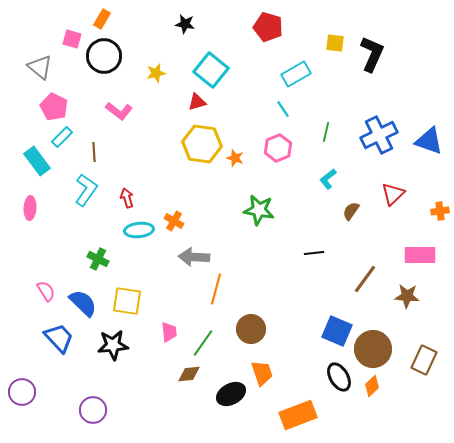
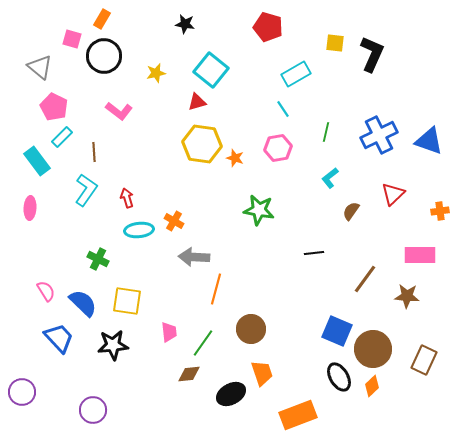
pink hexagon at (278, 148): rotated 12 degrees clockwise
cyan L-shape at (328, 179): moved 2 px right, 1 px up
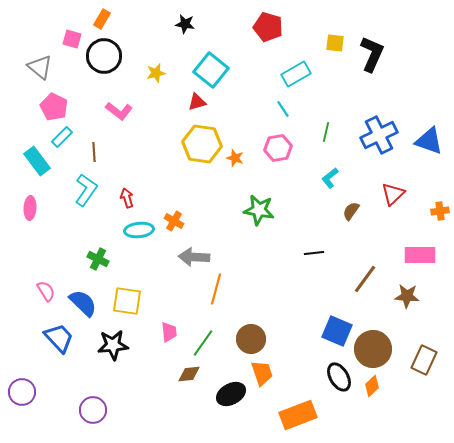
brown circle at (251, 329): moved 10 px down
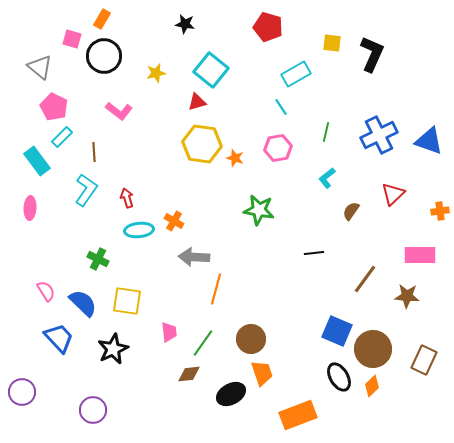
yellow square at (335, 43): moved 3 px left
cyan line at (283, 109): moved 2 px left, 2 px up
cyan L-shape at (330, 178): moved 3 px left
black star at (113, 345): moved 4 px down; rotated 20 degrees counterclockwise
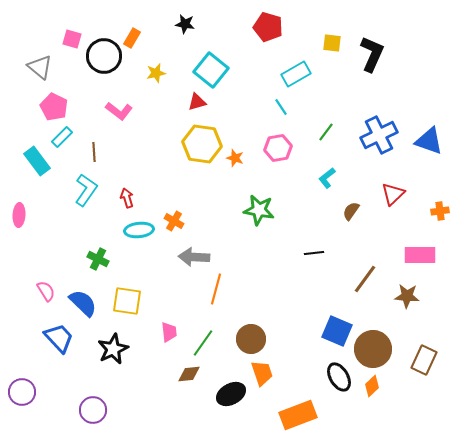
orange rectangle at (102, 19): moved 30 px right, 19 px down
green line at (326, 132): rotated 24 degrees clockwise
pink ellipse at (30, 208): moved 11 px left, 7 px down
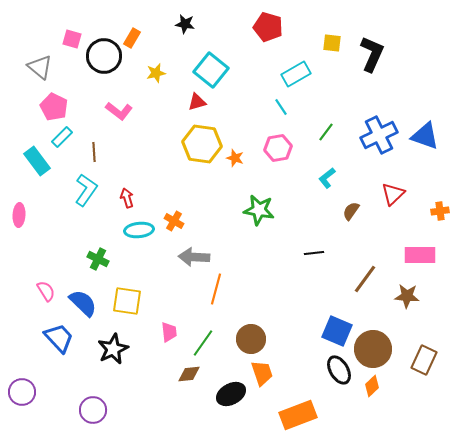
blue triangle at (429, 141): moved 4 px left, 5 px up
black ellipse at (339, 377): moved 7 px up
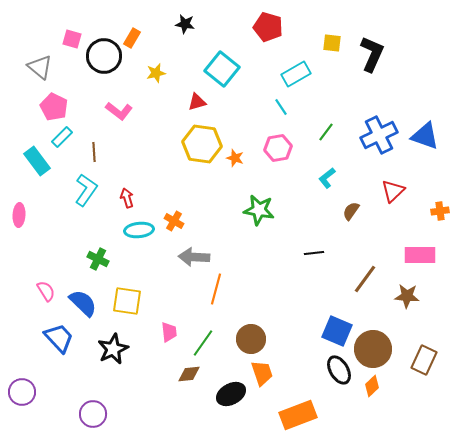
cyan square at (211, 70): moved 11 px right, 1 px up
red triangle at (393, 194): moved 3 px up
purple circle at (93, 410): moved 4 px down
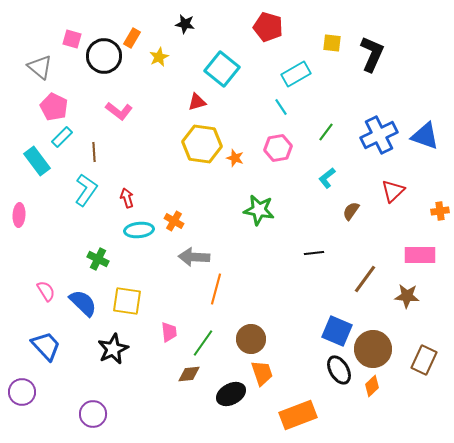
yellow star at (156, 73): moved 3 px right, 16 px up; rotated 12 degrees counterclockwise
blue trapezoid at (59, 338): moved 13 px left, 8 px down
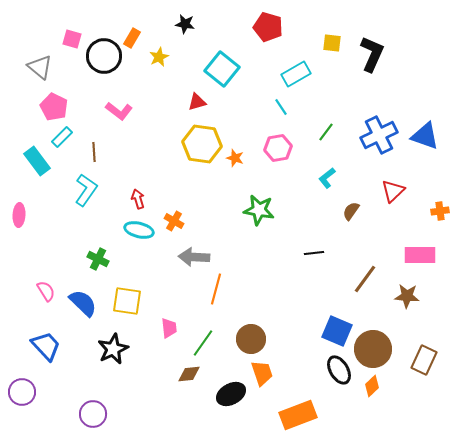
red arrow at (127, 198): moved 11 px right, 1 px down
cyan ellipse at (139, 230): rotated 20 degrees clockwise
pink trapezoid at (169, 332): moved 4 px up
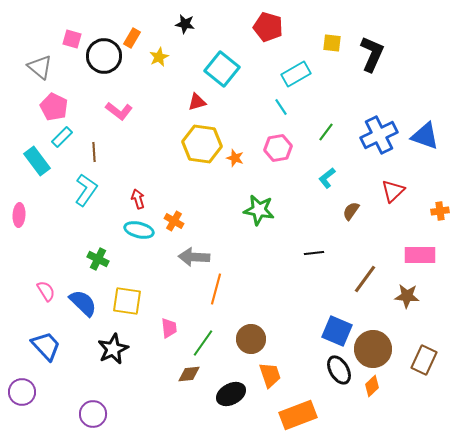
orange trapezoid at (262, 373): moved 8 px right, 2 px down
